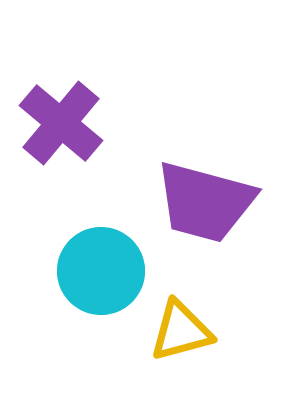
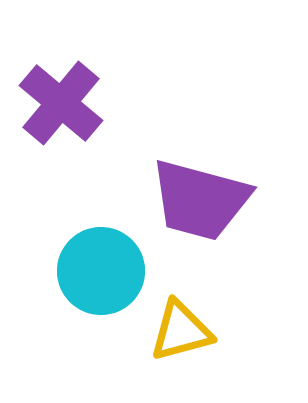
purple cross: moved 20 px up
purple trapezoid: moved 5 px left, 2 px up
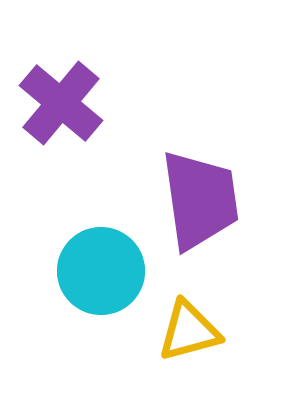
purple trapezoid: rotated 113 degrees counterclockwise
yellow triangle: moved 8 px right
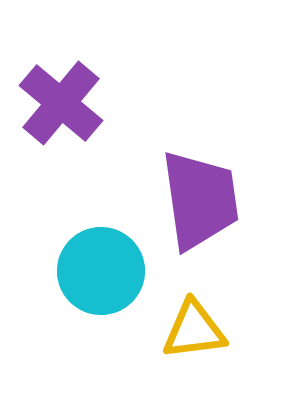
yellow triangle: moved 5 px right, 1 px up; rotated 8 degrees clockwise
